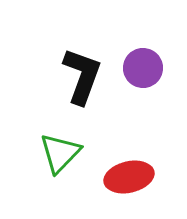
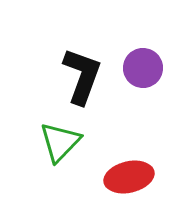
green triangle: moved 11 px up
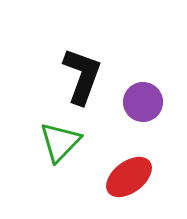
purple circle: moved 34 px down
red ellipse: rotated 24 degrees counterclockwise
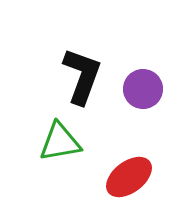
purple circle: moved 13 px up
green triangle: rotated 36 degrees clockwise
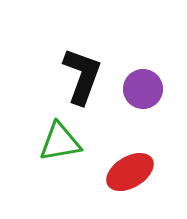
red ellipse: moved 1 px right, 5 px up; rotated 6 degrees clockwise
